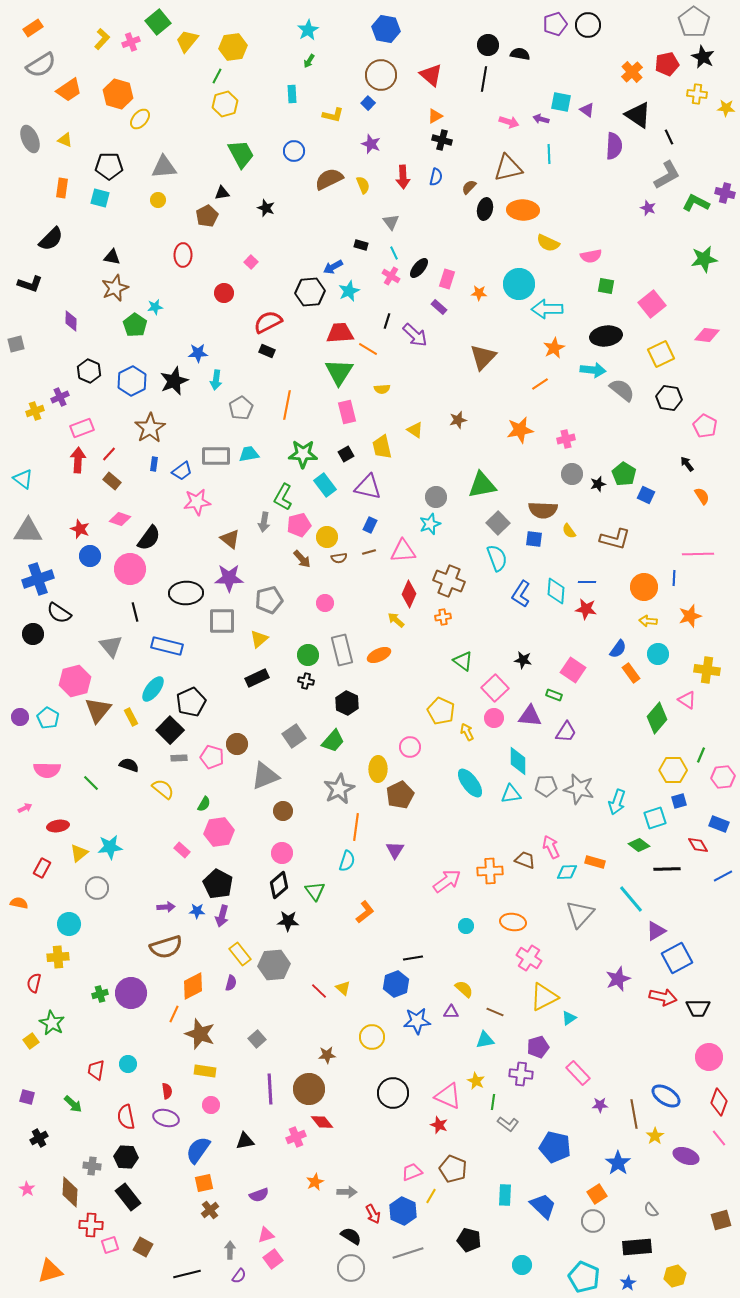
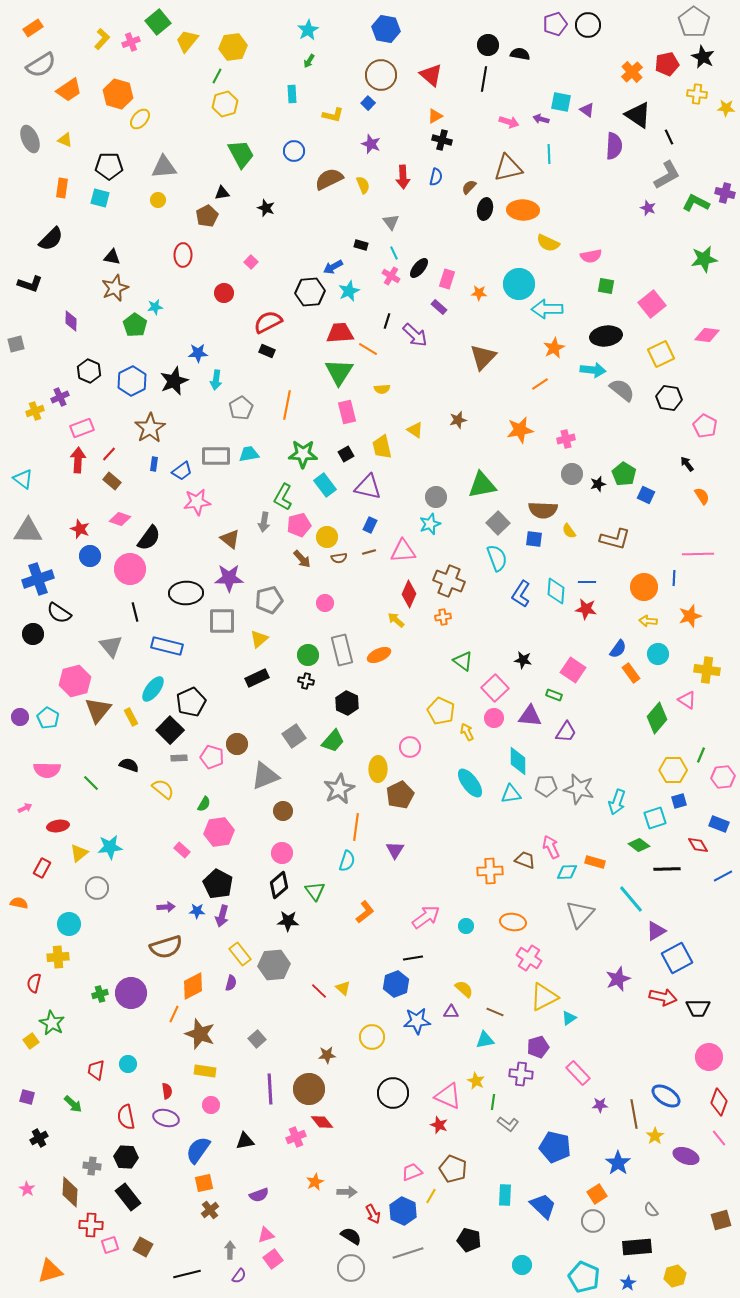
pink arrow at (447, 881): moved 21 px left, 36 px down
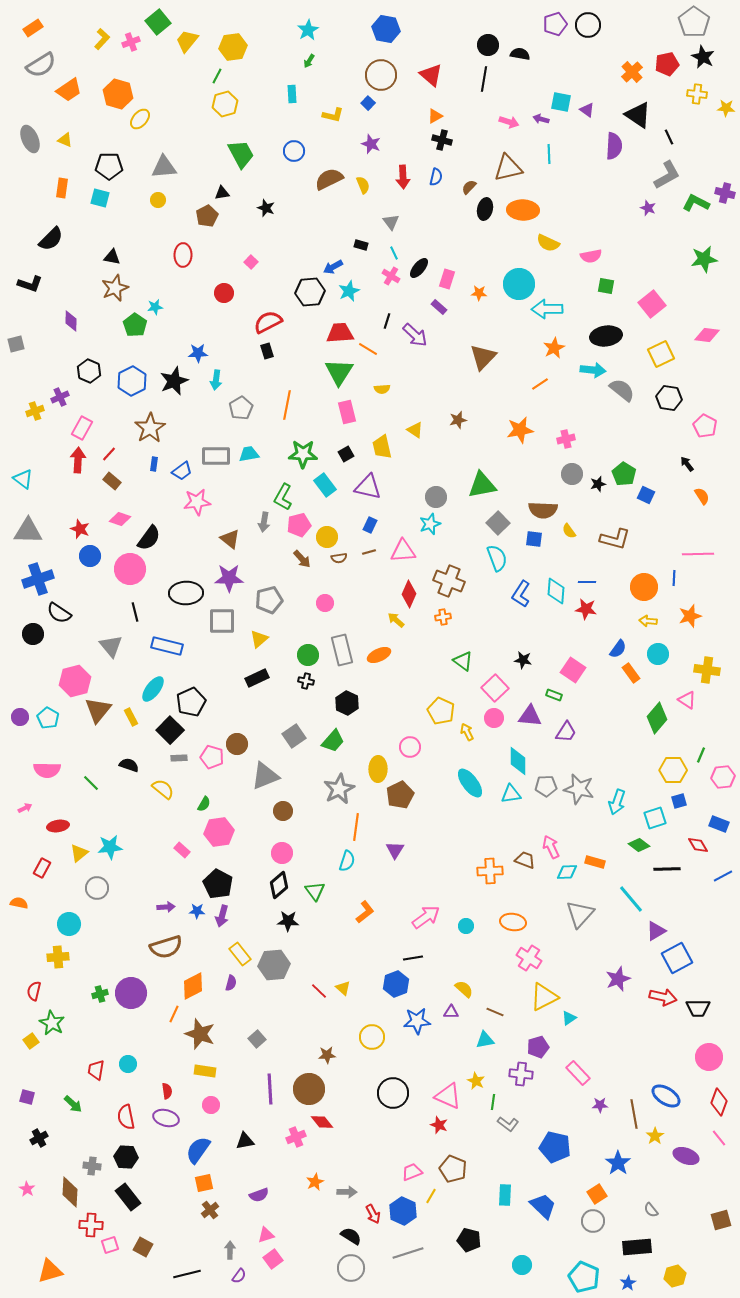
black rectangle at (267, 351): rotated 49 degrees clockwise
pink rectangle at (82, 428): rotated 40 degrees counterclockwise
red semicircle at (34, 983): moved 8 px down
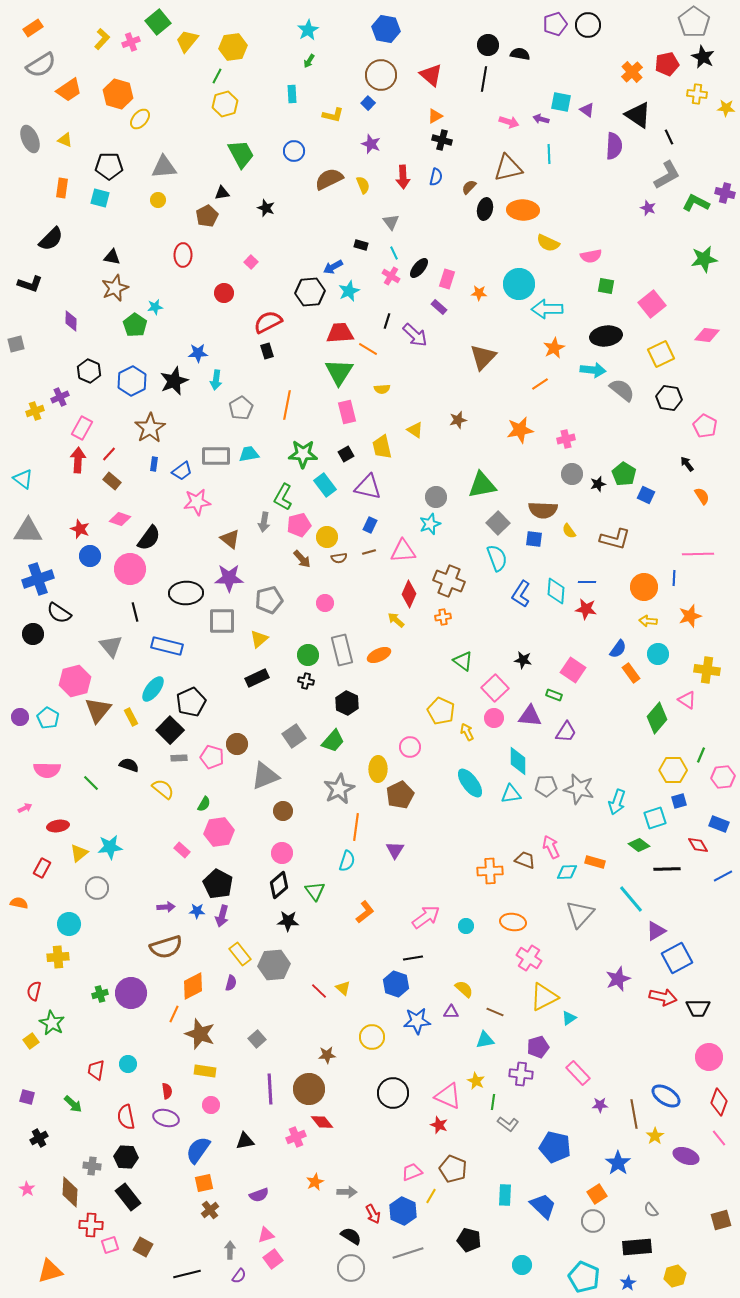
blue hexagon at (396, 984): rotated 20 degrees counterclockwise
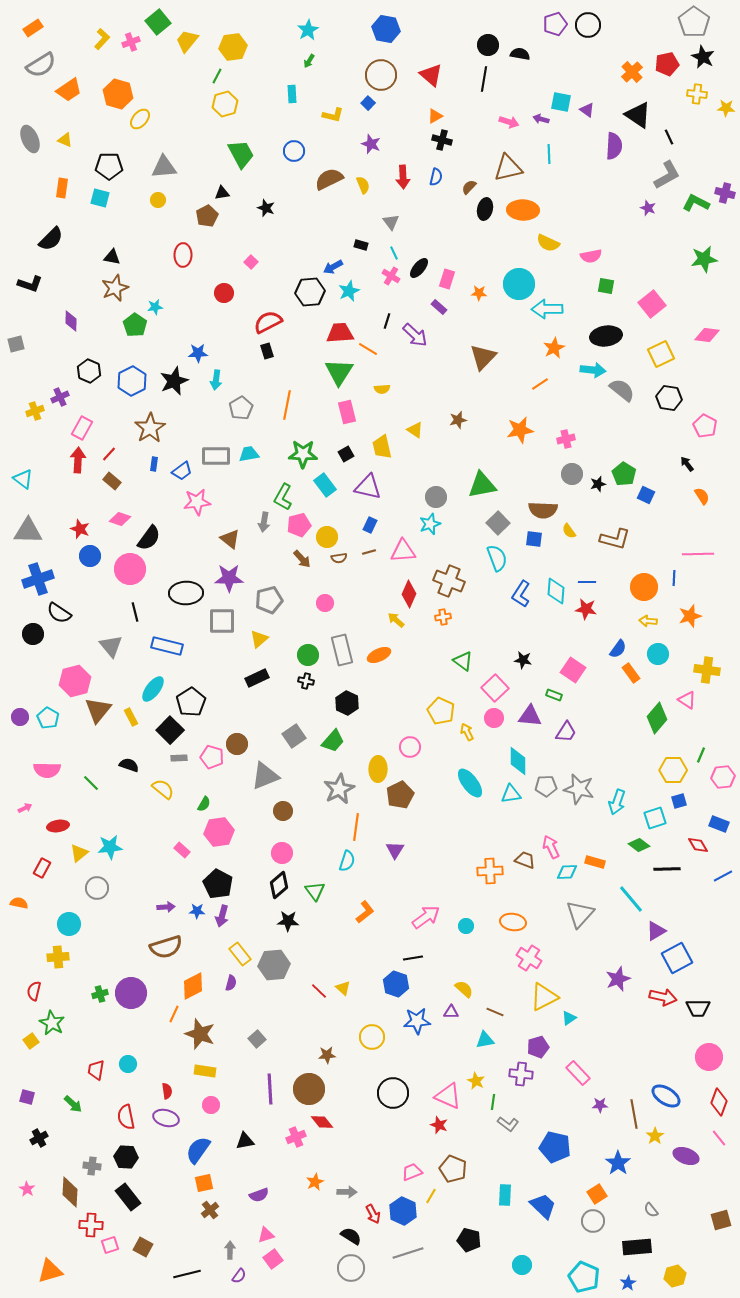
black pentagon at (191, 702): rotated 8 degrees counterclockwise
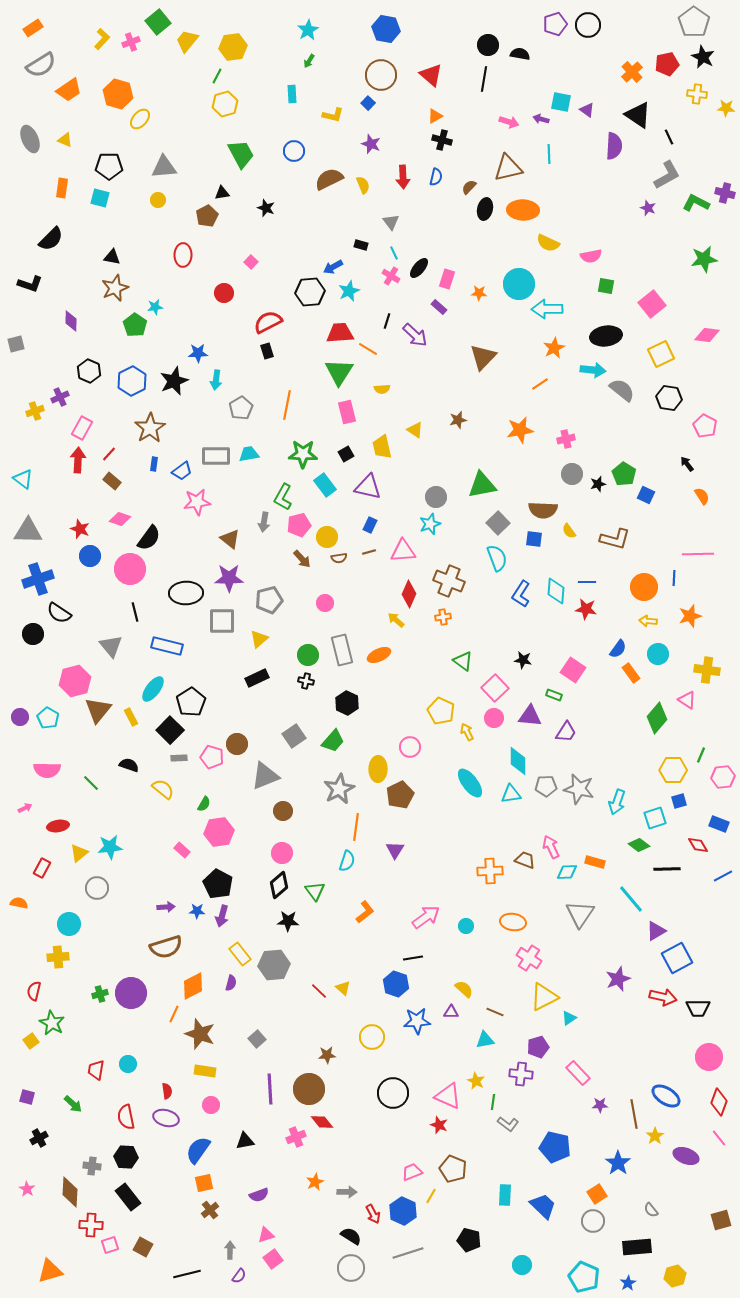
gray triangle at (580, 914): rotated 8 degrees counterclockwise
